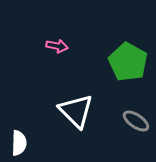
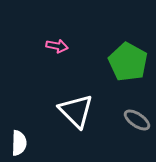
gray ellipse: moved 1 px right, 1 px up
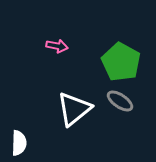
green pentagon: moved 7 px left
white triangle: moved 2 px left, 2 px up; rotated 36 degrees clockwise
gray ellipse: moved 17 px left, 19 px up
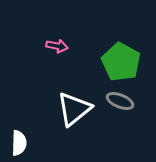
gray ellipse: rotated 12 degrees counterclockwise
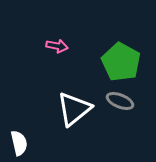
white semicircle: rotated 15 degrees counterclockwise
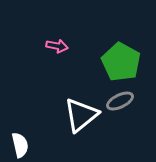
gray ellipse: rotated 48 degrees counterclockwise
white triangle: moved 7 px right, 6 px down
white semicircle: moved 1 px right, 2 px down
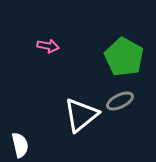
pink arrow: moved 9 px left
green pentagon: moved 3 px right, 5 px up
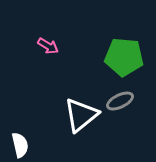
pink arrow: rotated 20 degrees clockwise
green pentagon: rotated 24 degrees counterclockwise
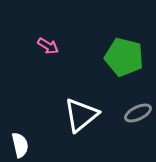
green pentagon: rotated 9 degrees clockwise
gray ellipse: moved 18 px right, 12 px down
